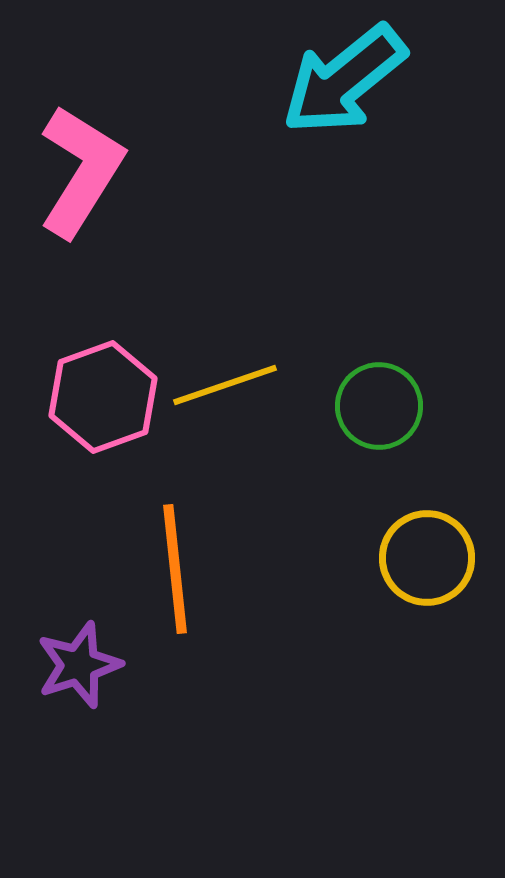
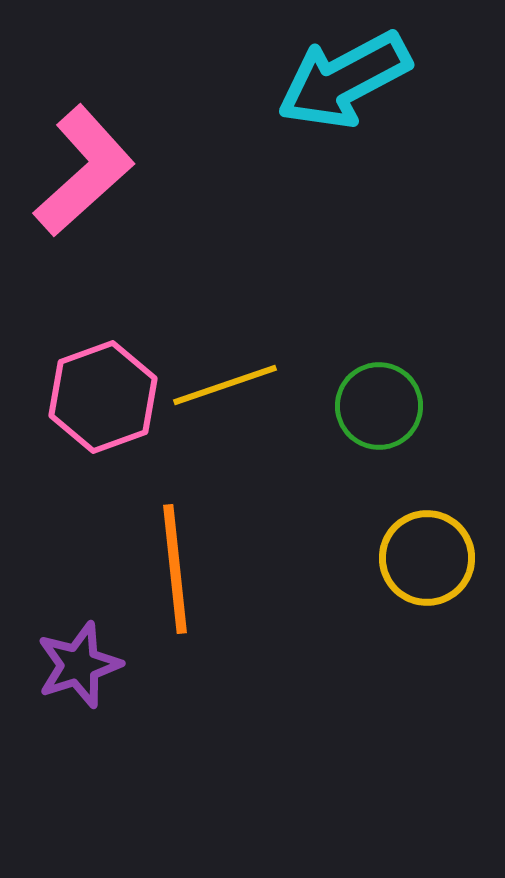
cyan arrow: rotated 11 degrees clockwise
pink L-shape: moved 3 px right; rotated 16 degrees clockwise
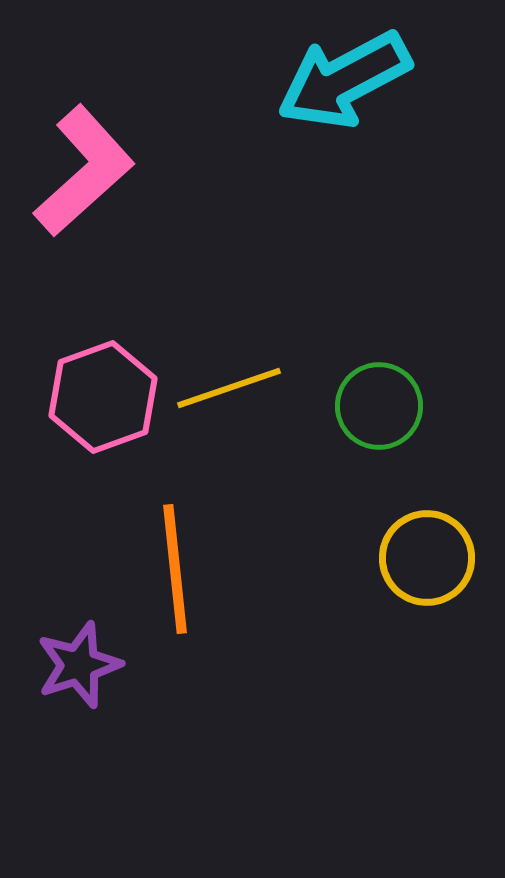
yellow line: moved 4 px right, 3 px down
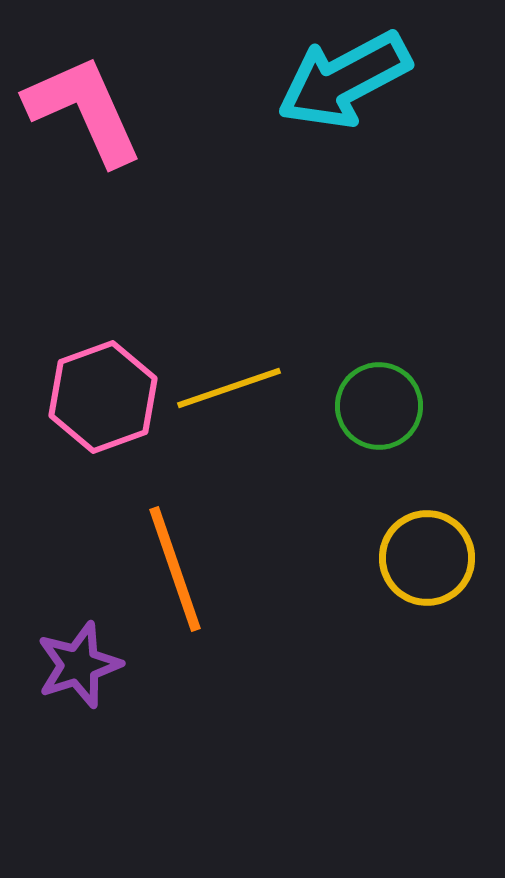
pink L-shape: moved 61 px up; rotated 72 degrees counterclockwise
orange line: rotated 13 degrees counterclockwise
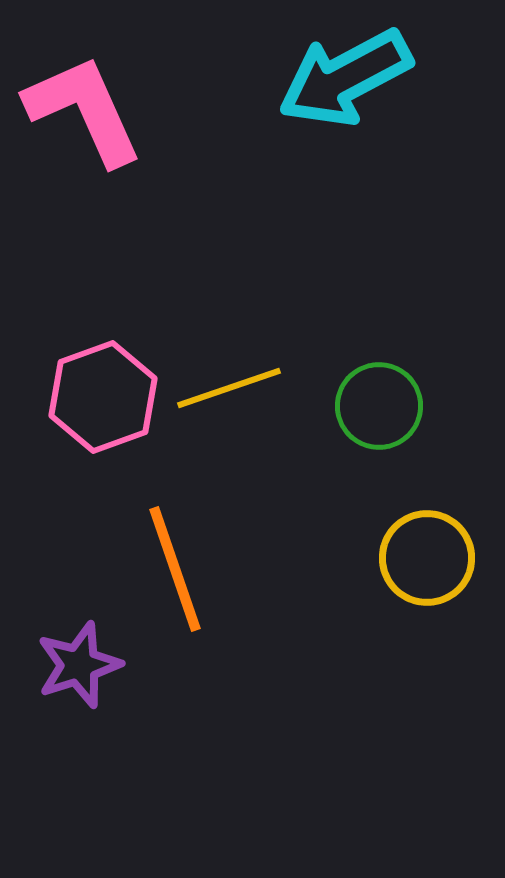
cyan arrow: moved 1 px right, 2 px up
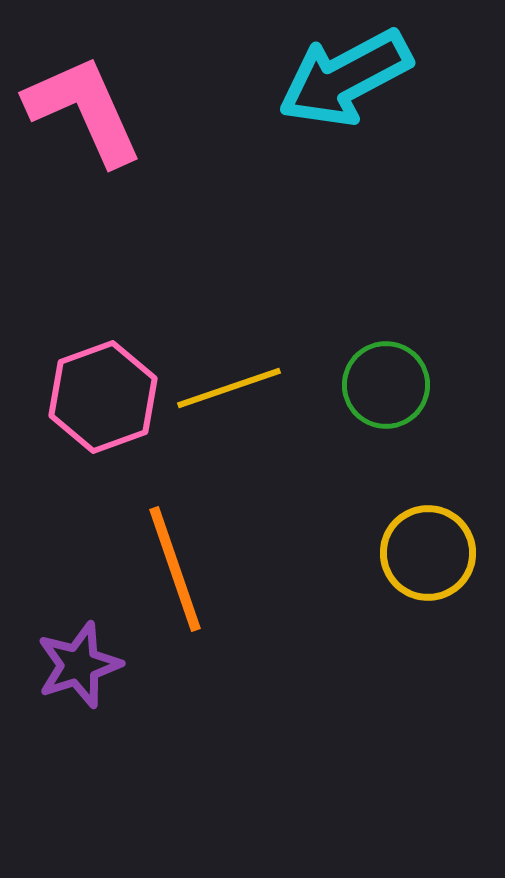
green circle: moved 7 px right, 21 px up
yellow circle: moved 1 px right, 5 px up
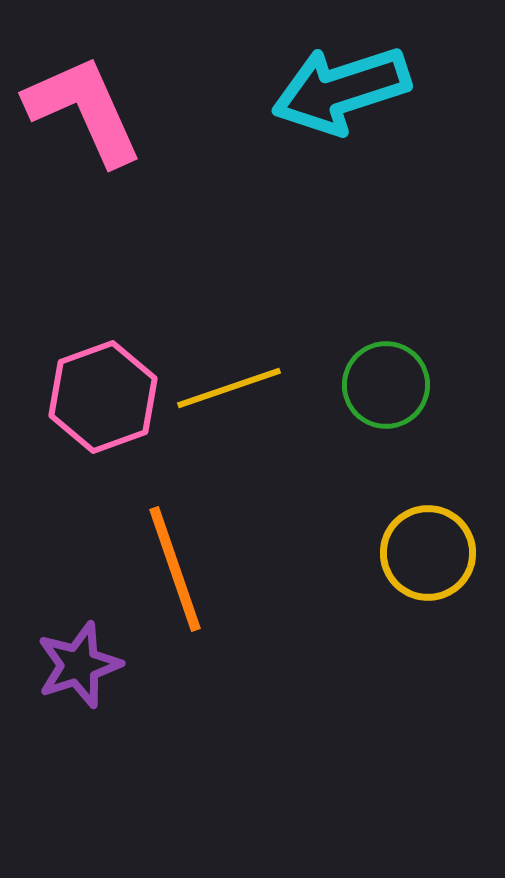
cyan arrow: moved 4 px left, 12 px down; rotated 10 degrees clockwise
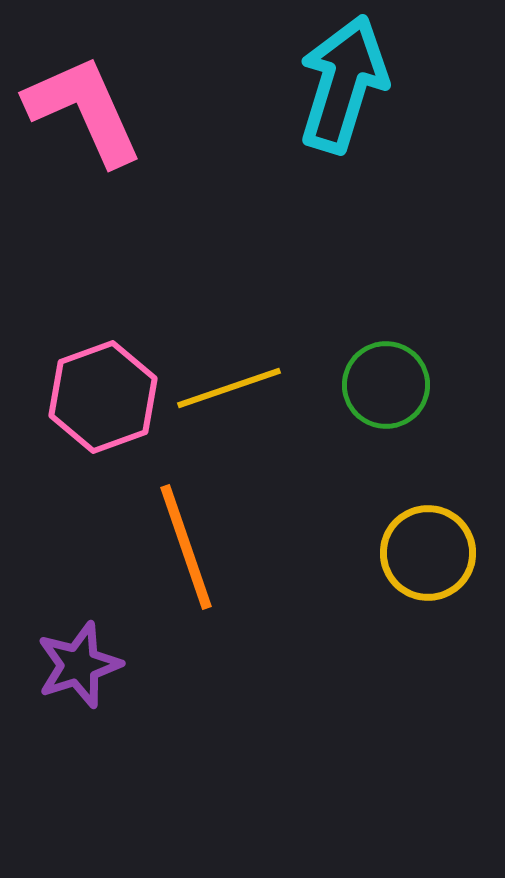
cyan arrow: moved 2 px right, 6 px up; rotated 125 degrees clockwise
orange line: moved 11 px right, 22 px up
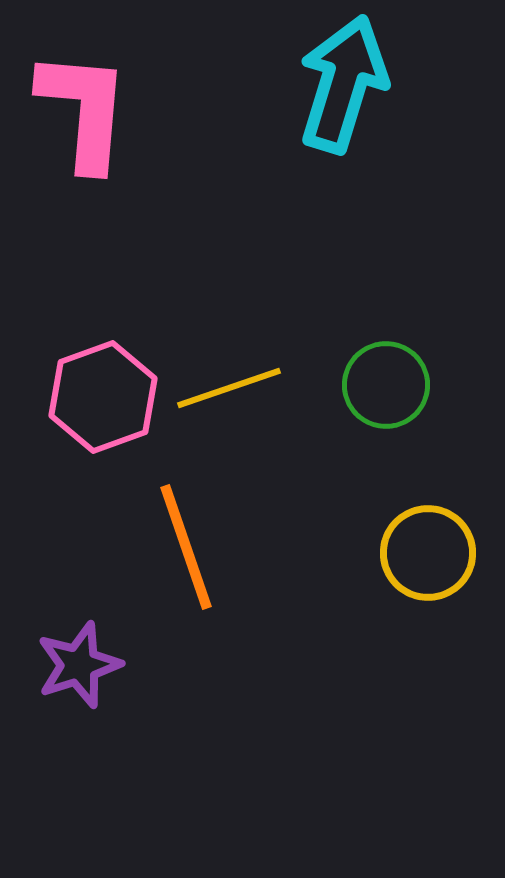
pink L-shape: rotated 29 degrees clockwise
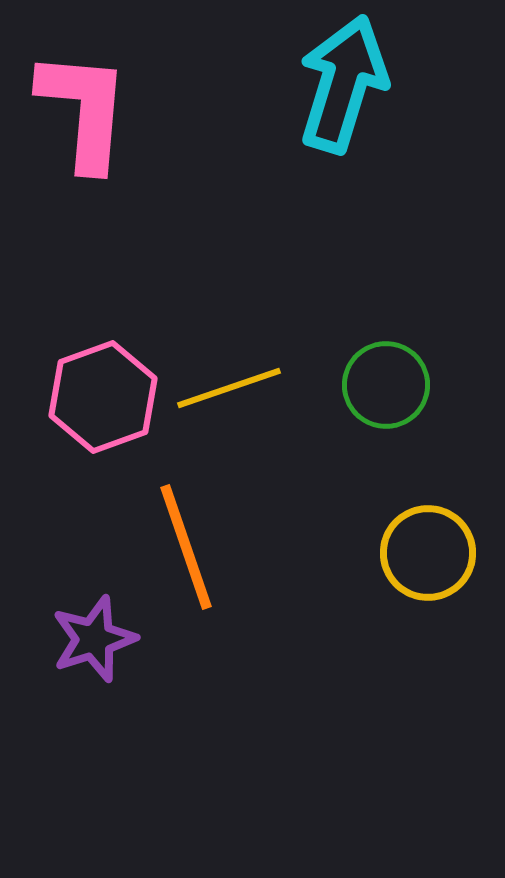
purple star: moved 15 px right, 26 px up
